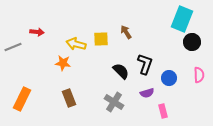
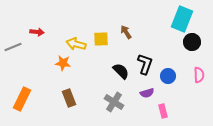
blue circle: moved 1 px left, 2 px up
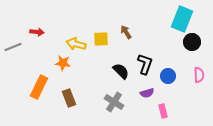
orange rectangle: moved 17 px right, 12 px up
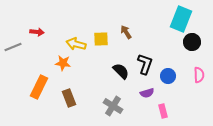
cyan rectangle: moved 1 px left
gray cross: moved 1 px left, 4 px down
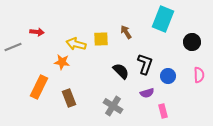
cyan rectangle: moved 18 px left
orange star: moved 1 px left, 1 px up
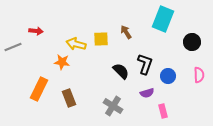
red arrow: moved 1 px left, 1 px up
orange rectangle: moved 2 px down
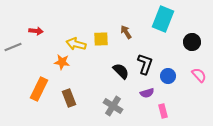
pink semicircle: rotated 42 degrees counterclockwise
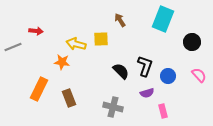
brown arrow: moved 6 px left, 12 px up
black L-shape: moved 2 px down
gray cross: moved 1 px down; rotated 18 degrees counterclockwise
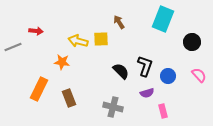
brown arrow: moved 1 px left, 2 px down
yellow arrow: moved 2 px right, 3 px up
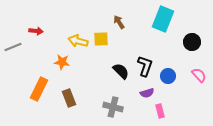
pink rectangle: moved 3 px left
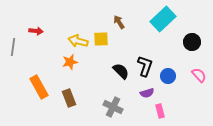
cyan rectangle: rotated 25 degrees clockwise
gray line: rotated 60 degrees counterclockwise
orange star: moved 8 px right; rotated 21 degrees counterclockwise
orange rectangle: moved 2 px up; rotated 55 degrees counterclockwise
gray cross: rotated 12 degrees clockwise
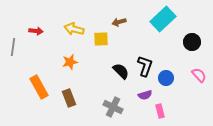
brown arrow: rotated 72 degrees counterclockwise
yellow arrow: moved 4 px left, 12 px up
blue circle: moved 2 px left, 2 px down
purple semicircle: moved 2 px left, 2 px down
